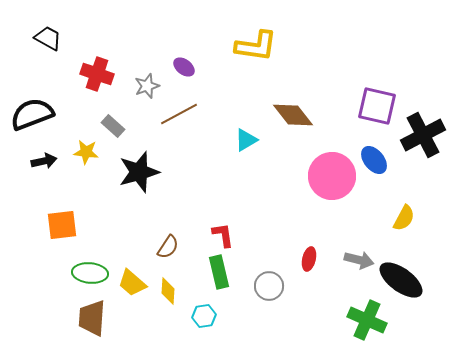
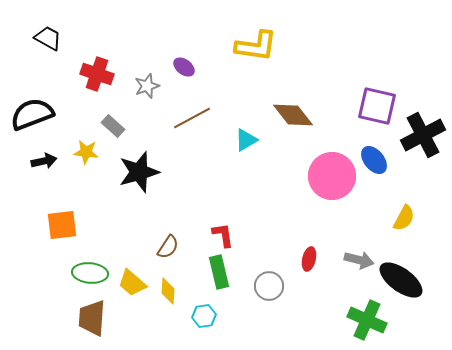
brown line: moved 13 px right, 4 px down
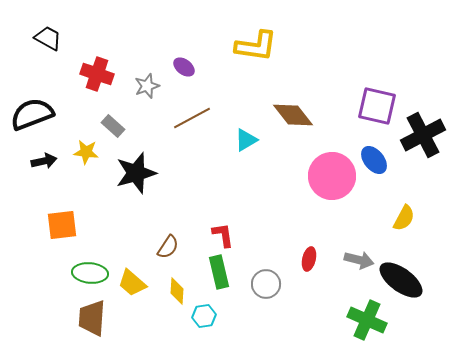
black star: moved 3 px left, 1 px down
gray circle: moved 3 px left, 2 px up
yellow diamond: moved 9 px right
